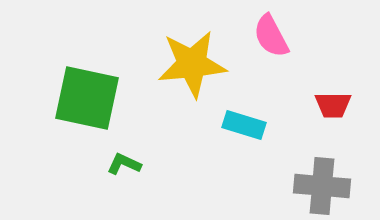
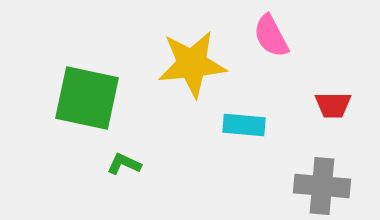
cyan rectangle: rotated 12 degrees counterclockwise
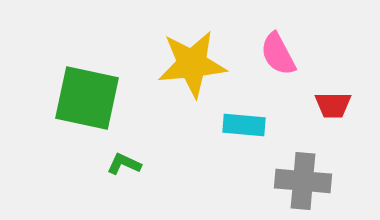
pink semicircle: moved 7 px right, 18 px down
gray cross: moved 19 px left, 5 px up
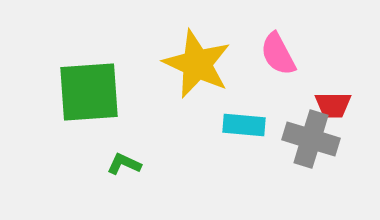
yellow star: moved 5 px right; rotated 30 degrees clockwise
green square: moved 2 px right, 6 px up; rotated 16 degrees counterclockwise
gray cross: moved 8 px right, 42 px up; rotated 12 degrees clockwise
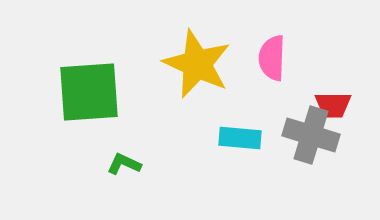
pink semicircle: moved 6 px left, 4 px down; rotated 30 degrees clockwise
cyan rectangle: moved 4 px left, 13 px down
gray cross: moved 4 px up
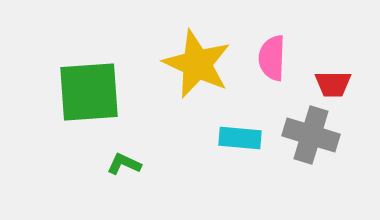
red trapezoid: moved 21 px up
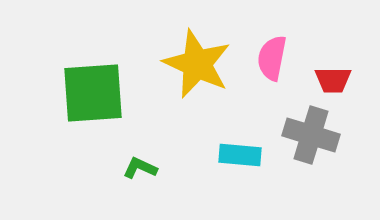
pink semicircle: rotated 9 degrees clockwise
red trapezoid: moved 4 px up
green square: moved 4 px right, 1 px down
cyan rectangle: moved 17 px down
green L-shape: moved 16 px right, 4 px down
